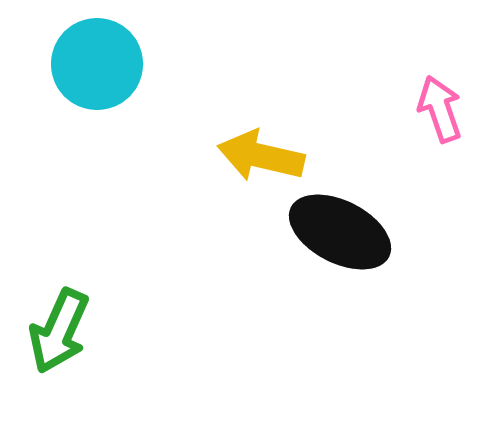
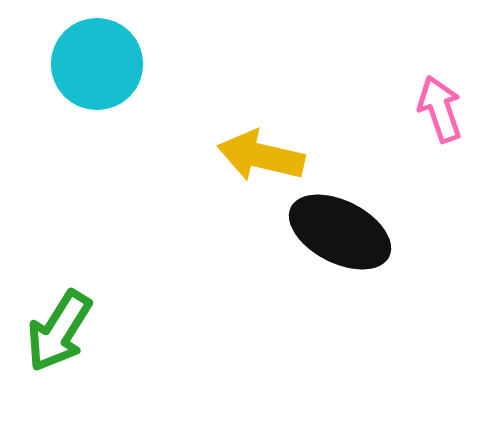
green arrow: rotated 8 degrees clockwise
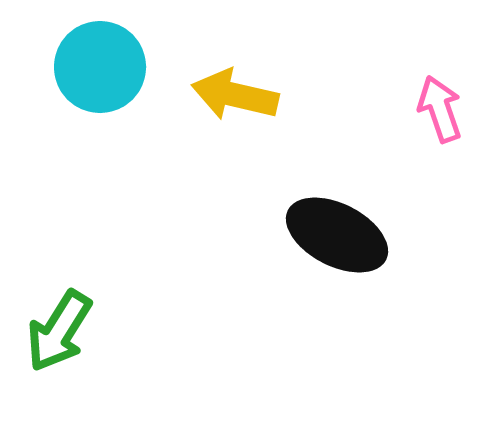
cyan circle: moved 3 px right, 3 px down
yellow arrow: moved 26 px left, 61 px up
black ellipse: moved 3 px left, 3 px down
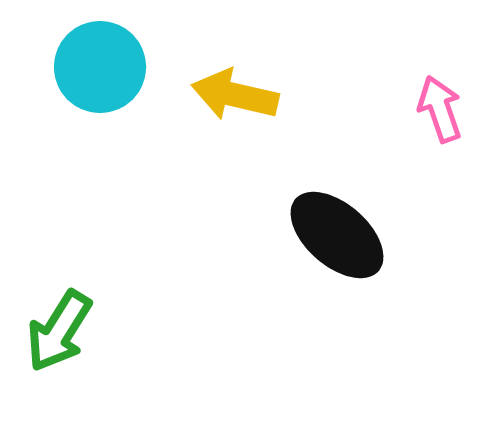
black ellipse: rotated 14 degrees clockwise
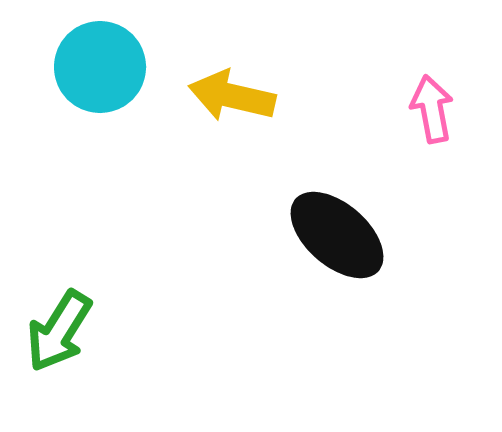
yellow arrow: moved 3 px left, 1 px down
pink arrow: moved 8 px left; rotated 8 degrees clockwise
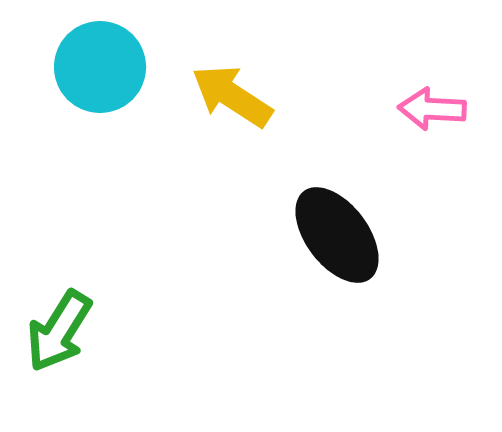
yellow arrow: rotated 20 degrees clockwise
pink arrow: rotated 76 degrees counterclockwise
black ellipse: rotated 12 degrees clockwise
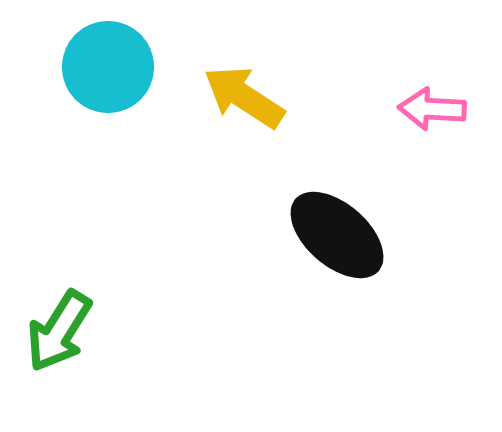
cyan circle: moved 8 px right
yellow arrow: moved 12 px right, 1 px down
black ellipse: rotated 12 degrees counterclockwise
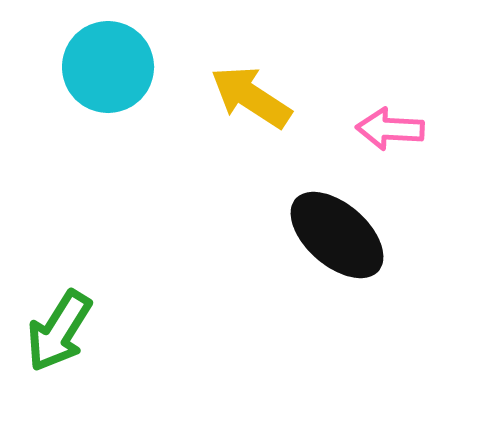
yellow arrow: moved 7 px right
pink arrow: moved 42 px left, 20 px down
